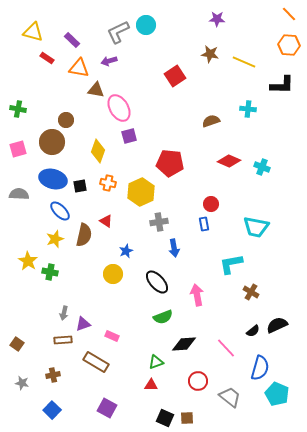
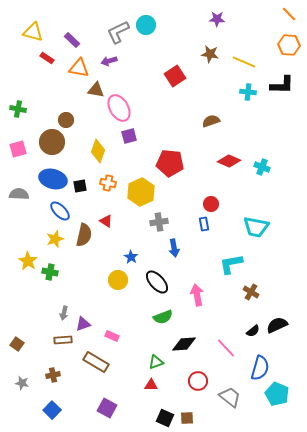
cyan cross at (248, 109): moved 17 px up
blue star at (126, 251): moved 5 px right, 6 px down; rotated 16 degrees counterclockwise
yellow circle at (113, 274): moved 5 px right, 6 px down
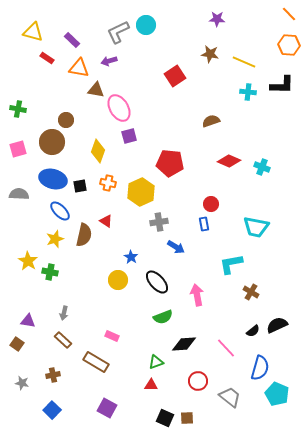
blue arrow at (174, 248): moved 2 px right, 1 px up; rotated 48 degrees counterclockwise
purple triangle at (83, 324): moved 55 px left, 3 px up; rotated 28 degrees clockwise
brown rectangle at (63, 340): rotated 48 degrees clockwise
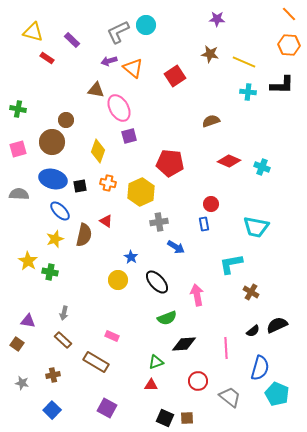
orange triangle at (79, 68): moved 54 px right; rotated 30 degrees clockwise
green semicircle at (163, 317): moved 4 px right, 1 px down
pink line at (226, 348): rotated 40 degrees clockwise
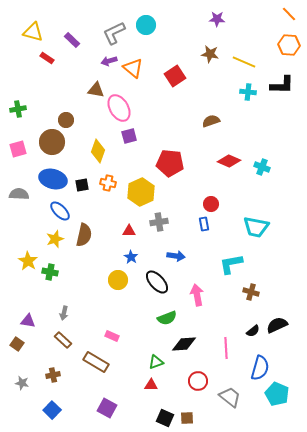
gray L-shape at (118, 32): moved 4 px left, 1 px down
green cross at (18, 109): rotated 21 degrees counterclockwise
black square at (80, 186): moved 2 px right, 1 px up
red triangle at (106, 221): moved 23 px right, 10 px down; rotated 32 degrees counterclockwise
blue arrow at (176, 247): moved 9 px down; rotated 24 degrees counterclockwise
brown cross at (251, 292): rotated 14 degrees counterclockwise
